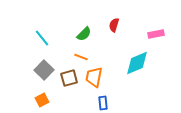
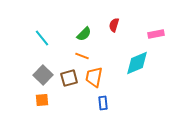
orange line: moved 1 px right, 1 px up
gray square: moved 1 px left, 5 px down
orange square: rotated 24 degrees clockwise
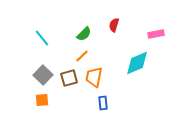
orange line: rotated 64 degrees counterclockwise
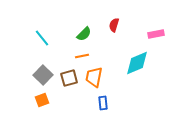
orange line: rotated 32 degrees clockwise
orange square: rotated 16 degrees counterclockwise
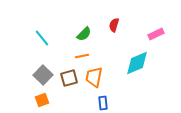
pink rectangle: rotated 14 degrees counterclockwise
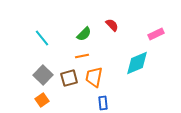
red semicircle: moved 2 px left; rotated 120 degrees clockwise
orange square: rotated 16 degrees counterclockwise
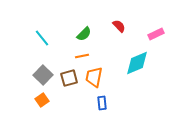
red semicircle: moved 7 px right, 1 px down
blue rectangle: moved 1 px left
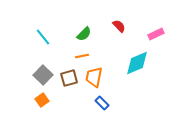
cyan line: moved 1 px right, 1 px up
blue rectangle: rotated 40 degrees counterclockwise
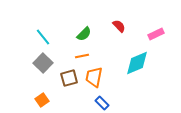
gray square: moved 12 px up
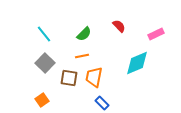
cyan line: moved 1 px right, 3 px up
gray square: moved 2 px right
brown square: rotated 24 degrees clockwise
